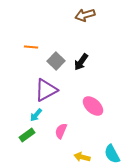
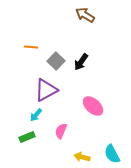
brown arrow: rotated 48 degrees clockwise
green rectangle: moved 2 px down; rotated 14 degrees clockwise
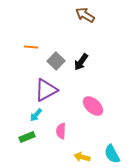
pink semicircle: rotated 21 degrees counterclockwise
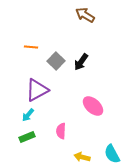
purple triangle: moved 9 px left
cyan arrow: moved 8 px left
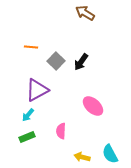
brown arrow: moved 2 px up
cyan semicircle: moved 2 px left
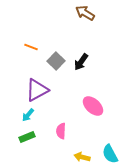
orange line: rotated 16 degrees clockwise
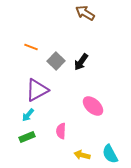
yellow arrow: moved 2 px up
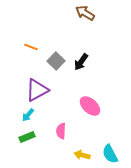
pink ellipse: moved 3 px left
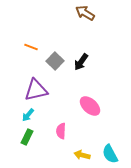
gray square: moved 1 px left
purple triangle: moved 1 px left; rotated 15 degrees clockwise
green rectangle: rotated 42 degrees counterclockwise
